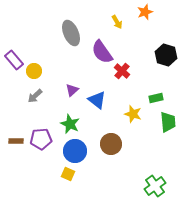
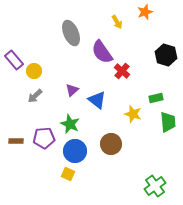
purple pentagon: moved 3 px right, 1 px up
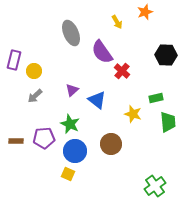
black hexagon: rotated 15 degrees counterclockwise
purple rectangle: rotated 54 degrees clockwise
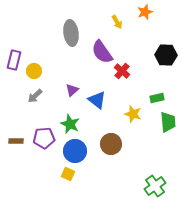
gray ellipse: rotated 15 degrees clockwise
green rectangle: moved 1 px right
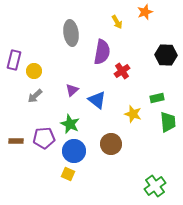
purple semicircle: rotated 135 degrees counterclockwise
red cross: rotated 14 degrees clockwise
blue circle: moved 1 px left
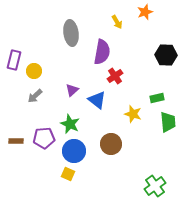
red cross: moved 7 px left, 5 px down
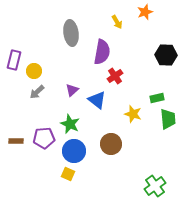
gray arrow: moved 2 px right, 4 px up
green trapezoid: moved 3 px up
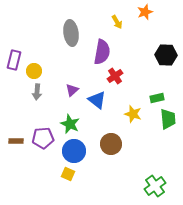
gray arrow: rotated 42 degrees counterclockwise
purple pentagon: moved 1 px left
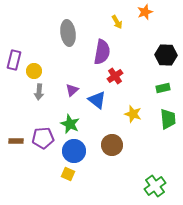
gray ellipse: moved 3 px left
gray arrow: moved 2 px right
green rectangle: moved 6 px right, 10 px up
brown circle: moved 1 px right, 1 px down
